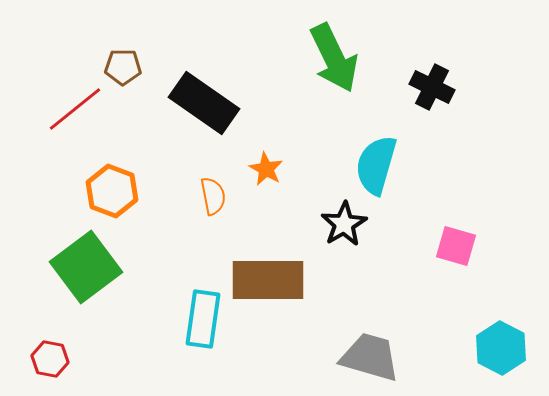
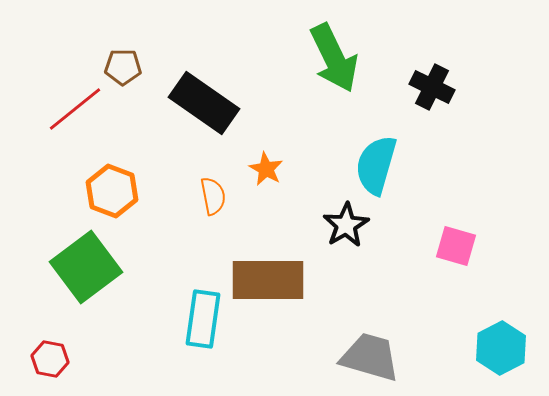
black star: moved 2 px right, 1 px down
cyan hexagon: rotated 6 degrees clockwise
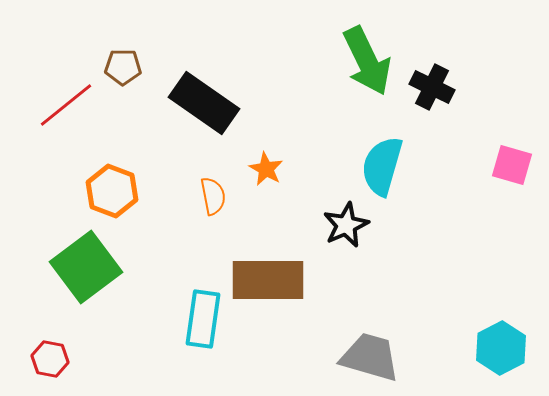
green arrow: moved 33 px right, 3 px down
red line: moved 9 px left, 4 px up
cyan semicircle: moved 6 px right, 1 px down
black star: rotated 6 degrees clockwise
pink square: moved 56 px right, 81 px up
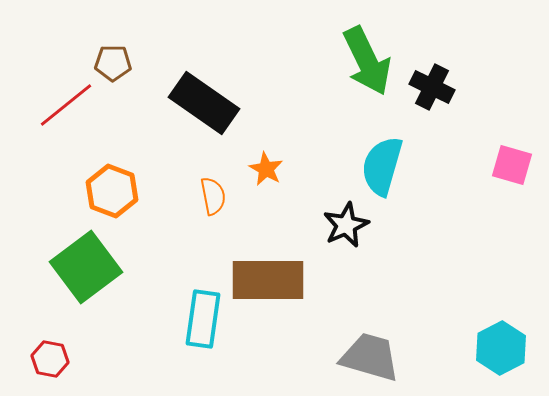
brown pentagon: moved 10 px left, 4 px up
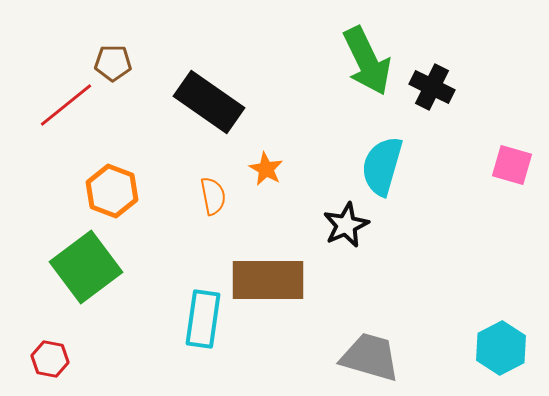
black rectangle: moved 5 px right, 1 px up
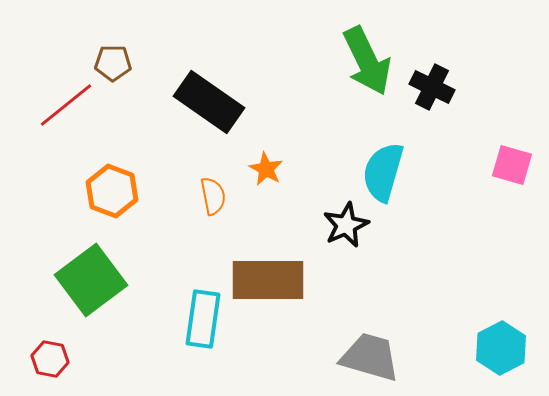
cyan semicircle: moved 1 px right, 6 px down
green square: moved 5 px right, 13 px down
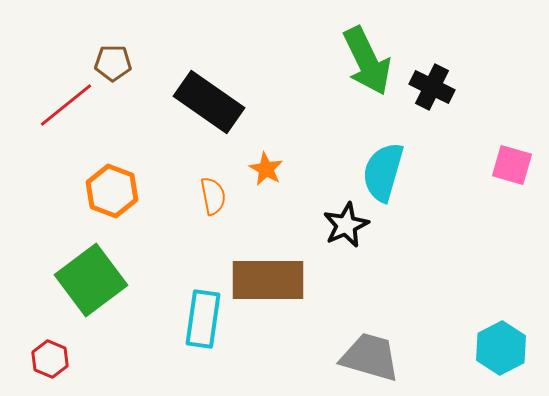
red hexagon: rotated 12 degrees clockwise
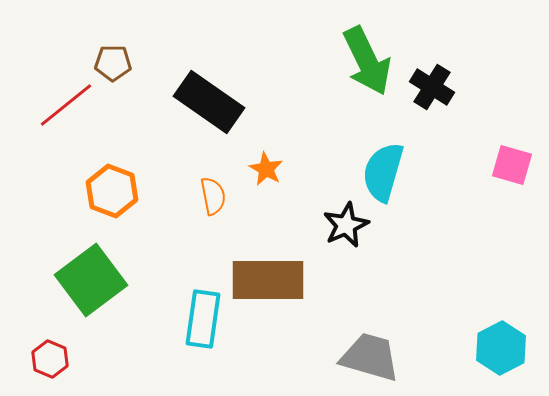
black cross: rotated 6 degrees clockwise
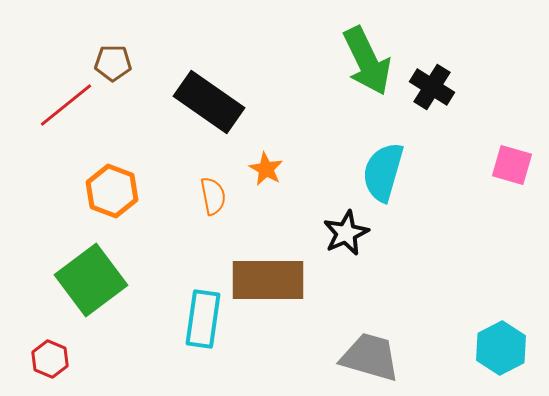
black star: moved 8 px down
